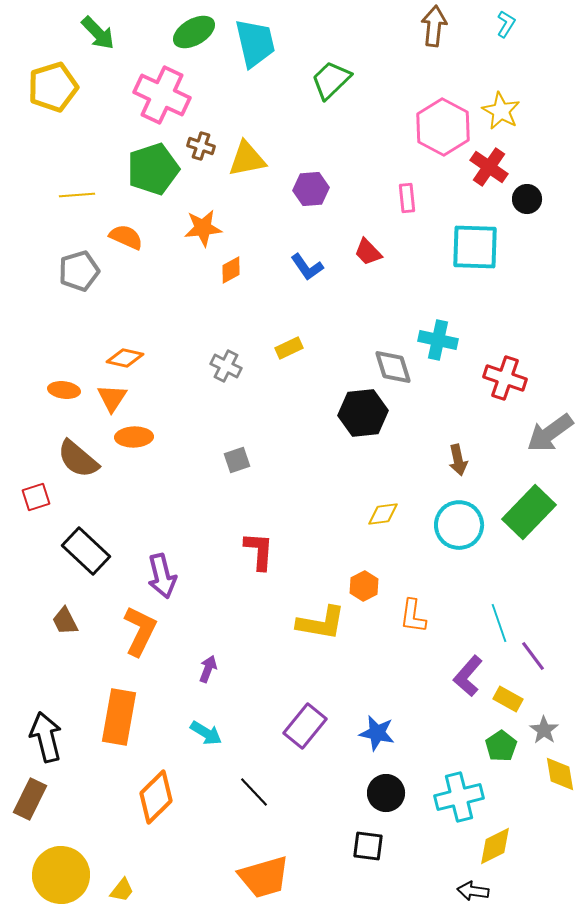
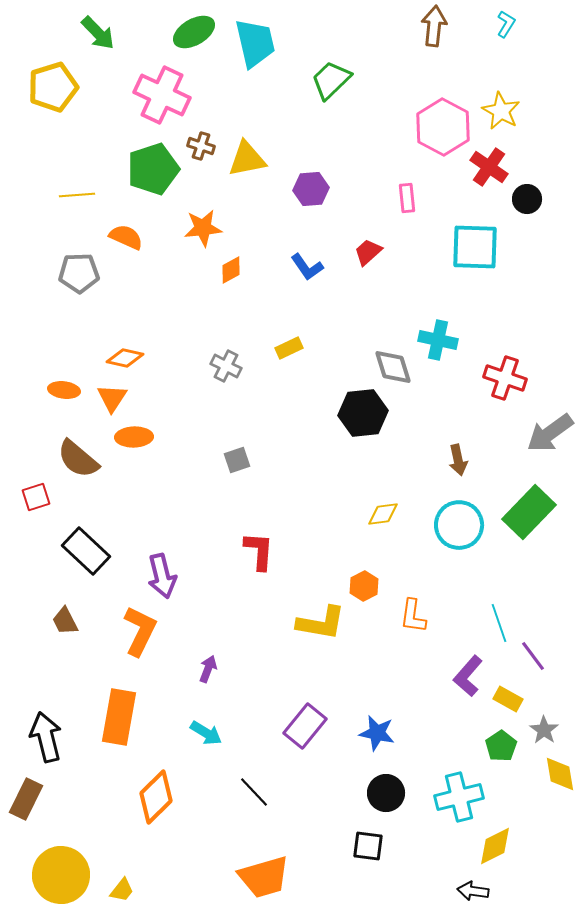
red trapezoid at (368, 252): rotated 92 degrees clockwise
gray pentagon at (79, 271): moved 2 px down; rotated 15 degrees clockwise
brown rectangle at (30, 799): moved 4 px left
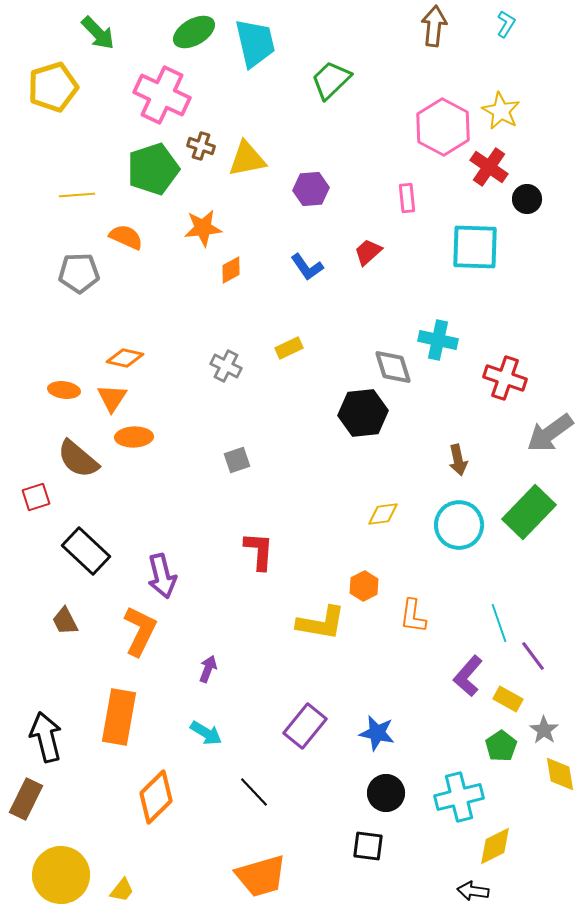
orange trapezoid at (264, 877): moved 3 px left, 1 px up
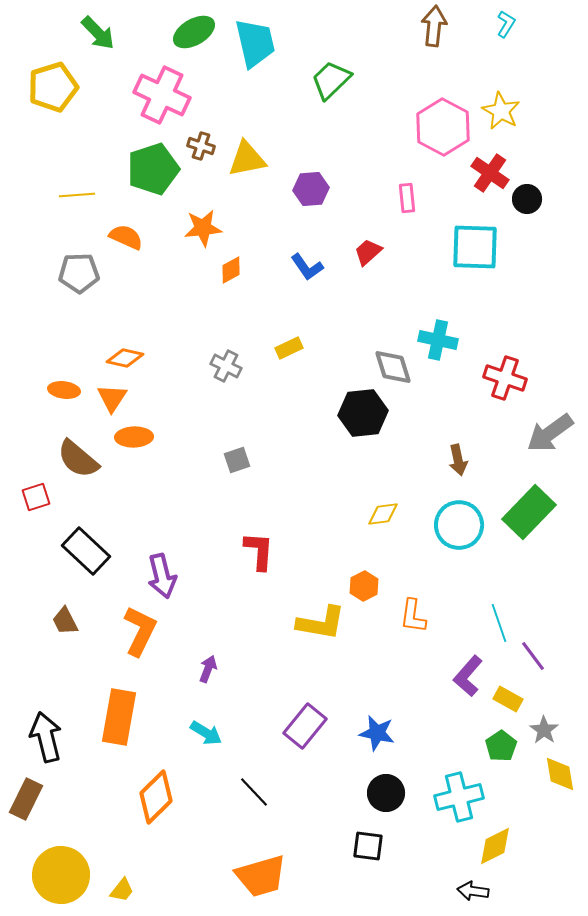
red cross at (489, 167): moved 1 px right, 6 px down
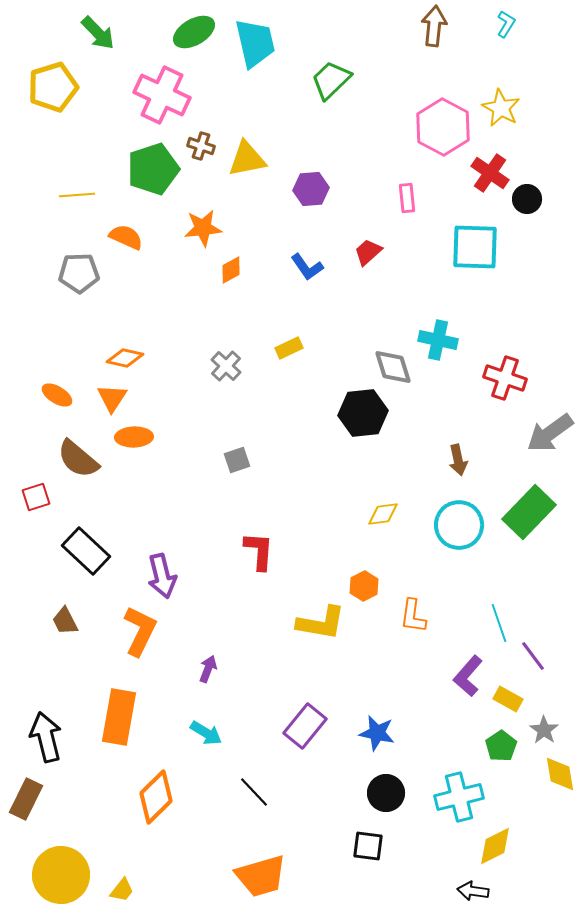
yellow star at (501, 111): moved 3 px up
gray cross at (226, 366): rotated 16 degrees clockwise
orange ellipse at (64, 390): moved 7 px left, 5 px down; rotated 24 degrees clockwise
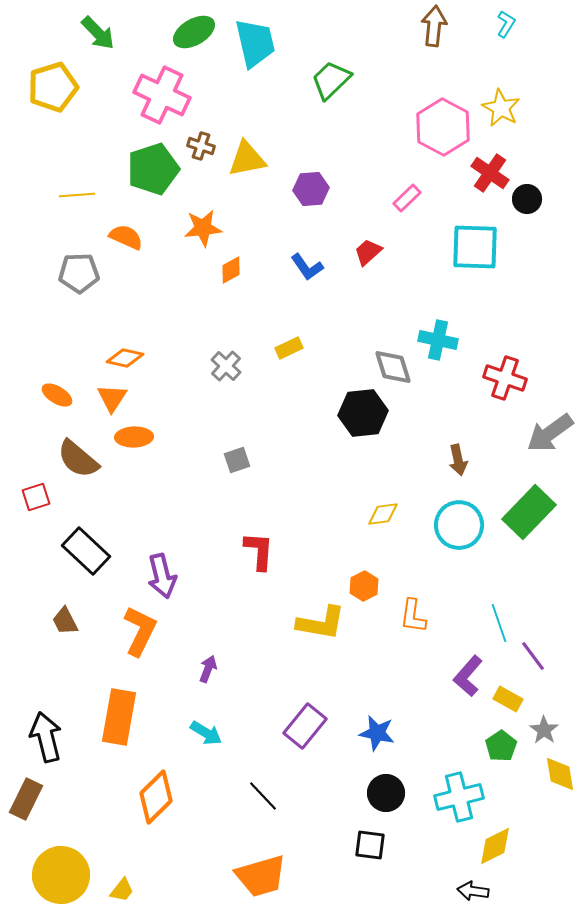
pink rectangle at (407, 198): rotated 52 degrees clockwise
black line at (254, 792): moved 9 px right, 4 px down
black square at (368, 846): moved 2 px right, 1 px up
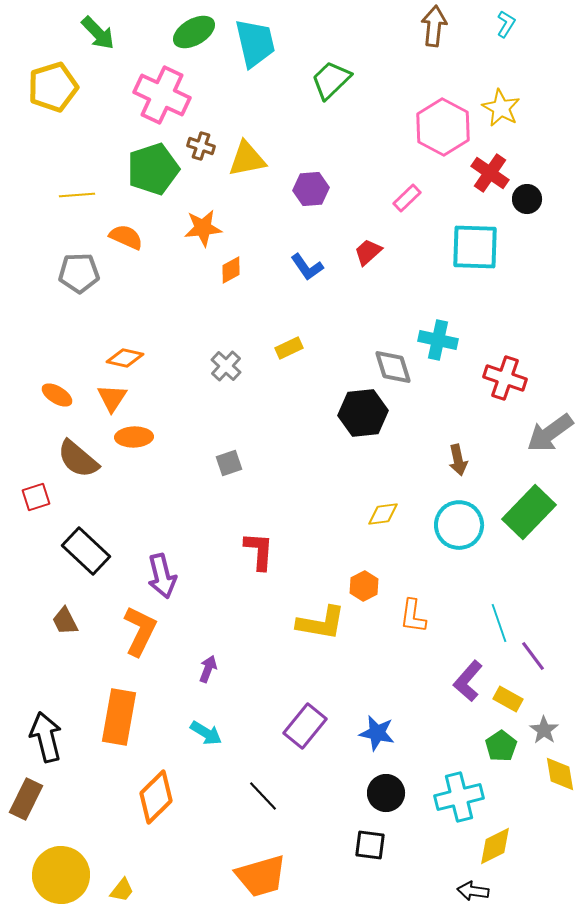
gray square at (237, 460): moved 8 px left, 3 px down
purple L-shape at (468, 676): moved 5 px down
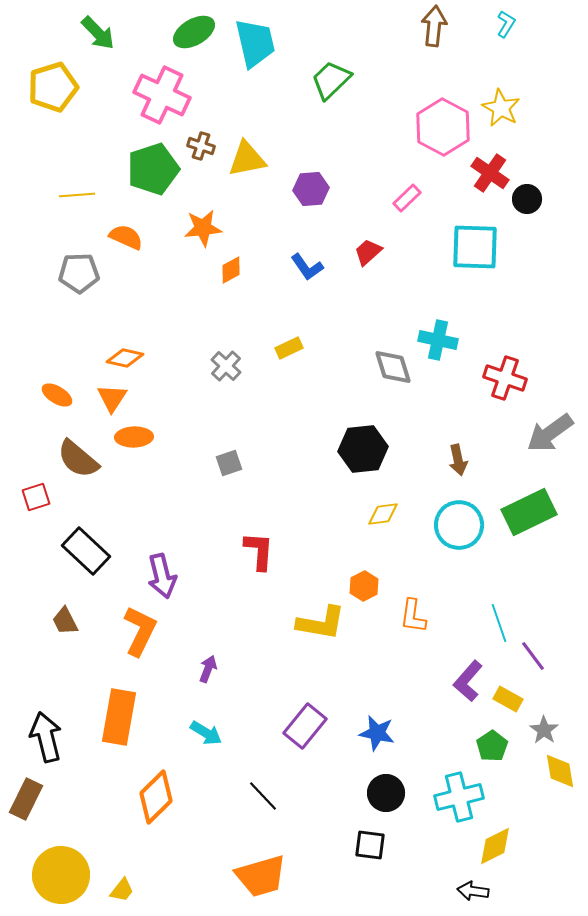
black hexagon at (363, 413): moved 36 px down
green rectangle at (529, 512): rotated 20 degrees clockwise
green pentagon at (501, 746): moved 9 px left
yellow diamond at (560, 774): moved 3 px up
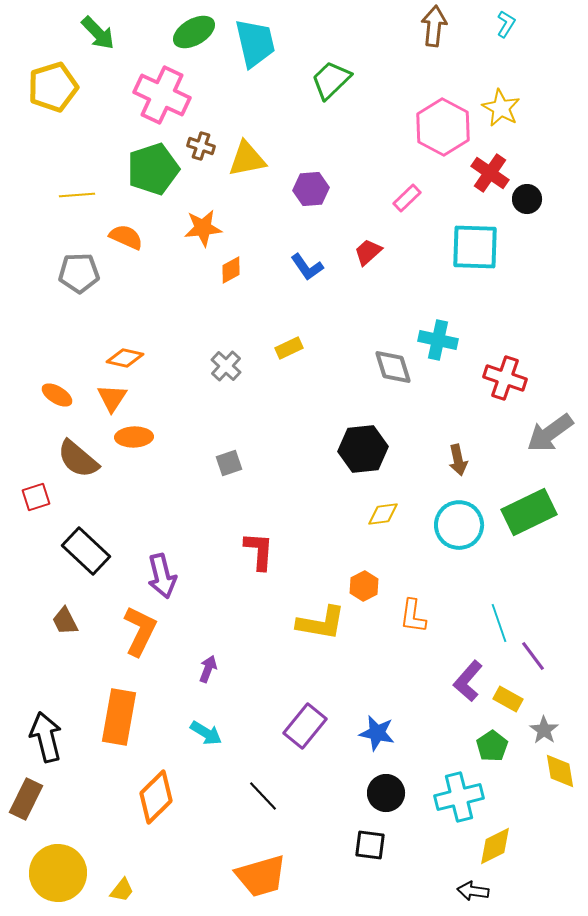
yellow circle at (61, 875): moved 3 px left, 2 px up
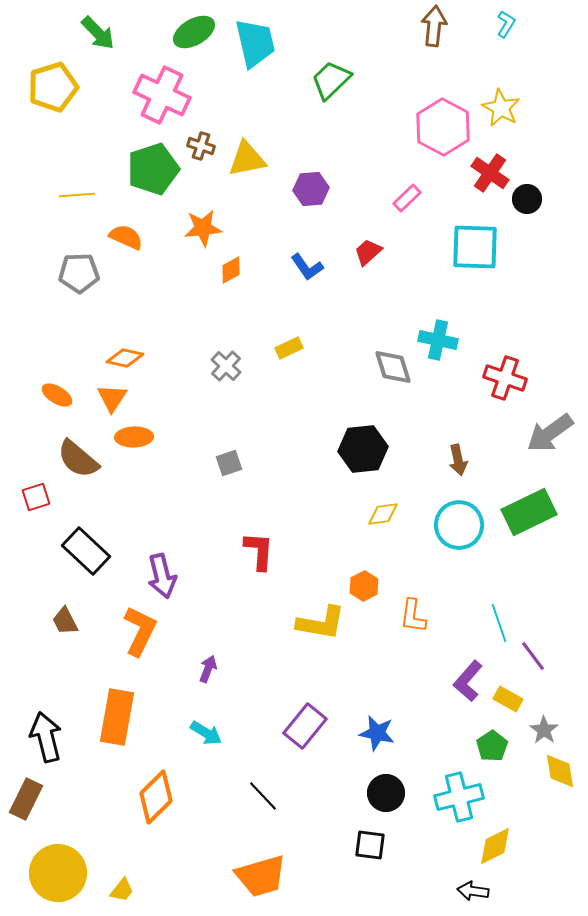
orange rectangle at (119, 717): moved 2 px left
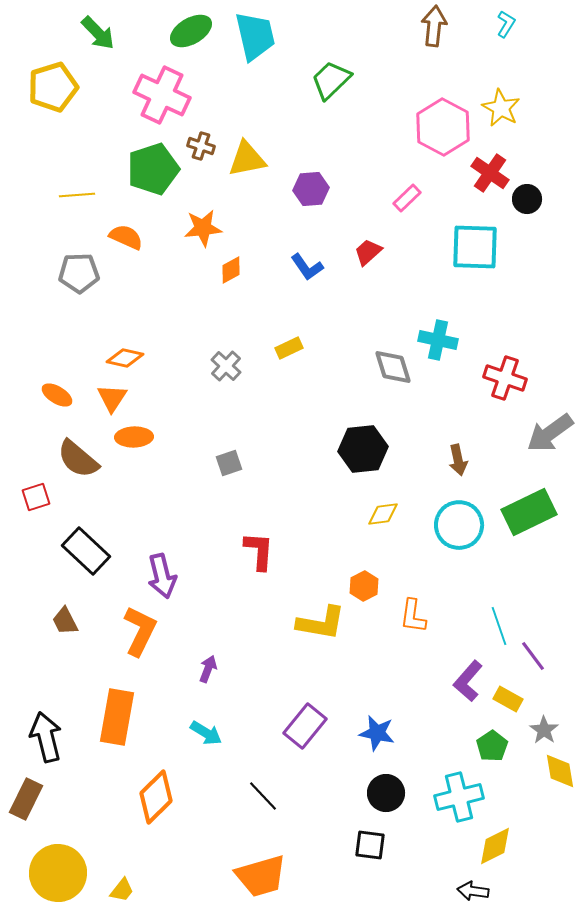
green ellipse at (194, 32): moved 3 px left, 1 px up
cyan trapezoid at (255, 43): moved 7 px up
cyan line at (499, 623): moved 3 px down
